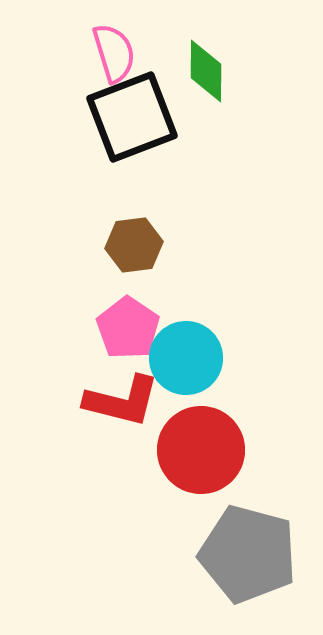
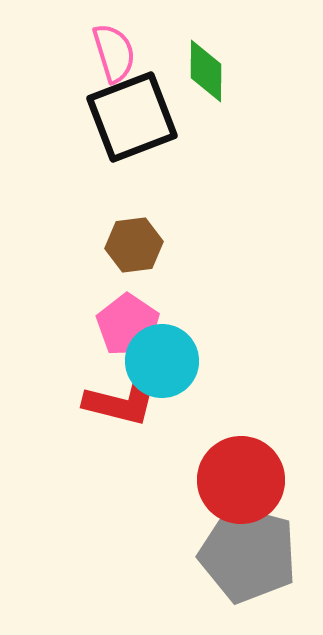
pink pentagon: moved 3 px up
cyan circle: moved 24 px left, 3 px down
red circle: moved 40 px right, 30 px down
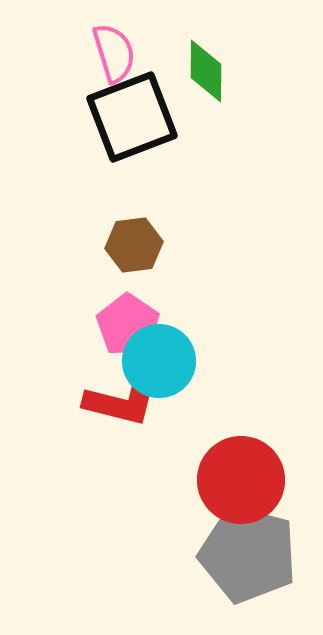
cyan circle: moved 3 px left
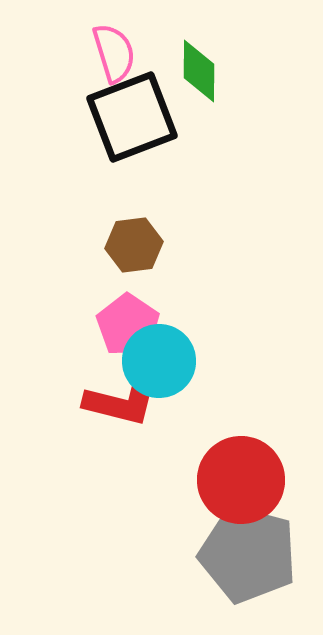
green diamond: moved 7 px left
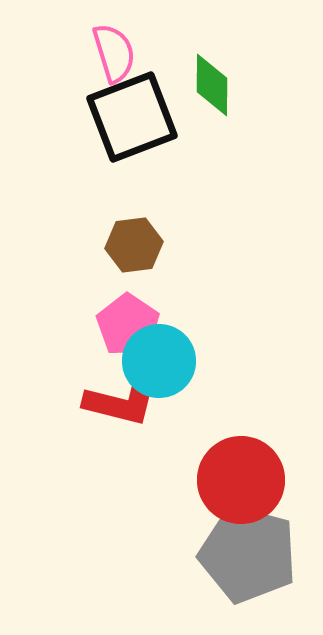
green diamond: moved 13 px right, 14 px down
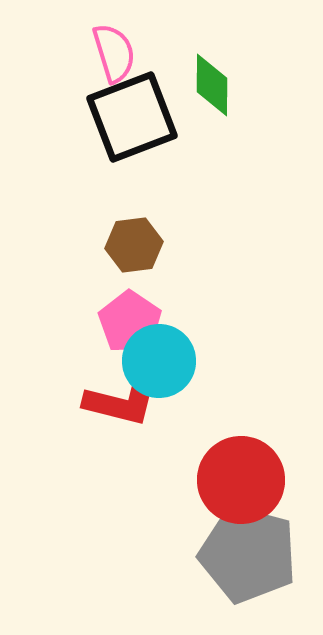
pink pentagon: moved 2 px right, 3 px up
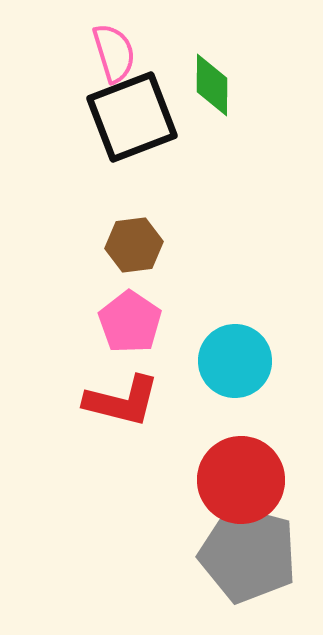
cyan circle: moved 76 px right
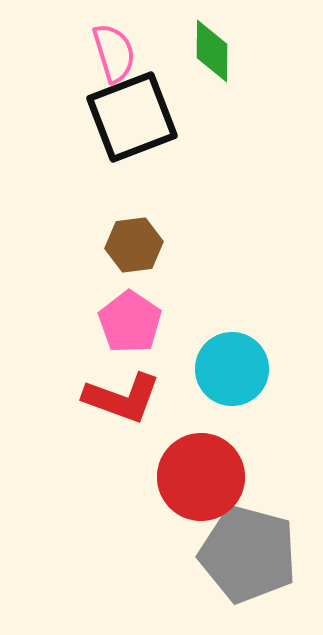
green diamond: moved 34 px up
cyan circle: moved 3 px left, 8 px down
red L-shape: moved 3 px up; rotated 6 degrees clockwise
red circle: moved 40 px left, 3 px up
